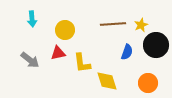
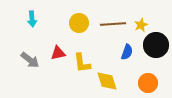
yellow circle: moved 14 px right, 7 px up
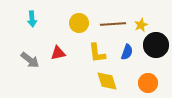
yellow L-shape: moved 15 px right, 10 px up
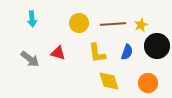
black circle: moved 1 px right, 1 px down
red triangle: rotated 28 degrees clockwise
gray arrow: moved 1 px up
yellow diamond: moved 2 px right
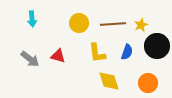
red triangle: moved 3 px down
